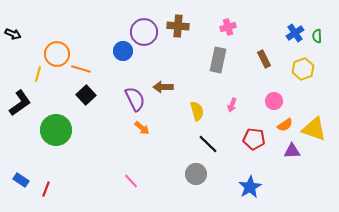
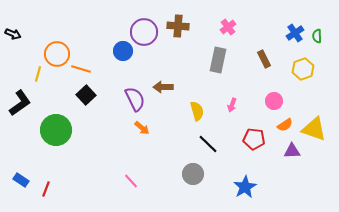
pink cross: rotated 21 degrees counterclockwise
gray circle: moved 3 px left
blue star: moved 5 px left
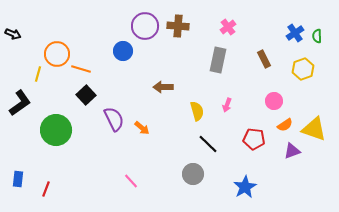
purple circle: moved 1 px right, 6 px up
purple semicircle: moved 21 px left, 20 px down
pink arrow: moved 5 px left
purple triangle: rotated 18 degrees counterclockwise
blue rectangle: moved 3 px left, 1 px up; rotated 63 degrees clockwise
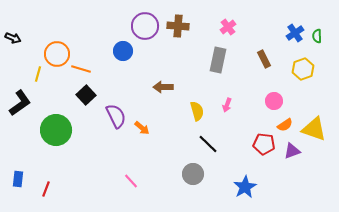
black arrow: moved 4 px down
purple semicircle: moved 2 px right, 3 px up
red pentagon: moved 10 px right, 5 px down
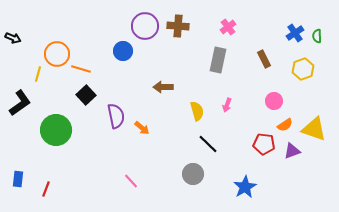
purple semicircle: rotated 15 degrees clockwise
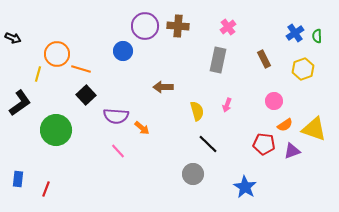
purple semicircle: rotated 105 degrees clockwise
pink line: moved 13 px left, 30 px up
blue star: rotated 10 degrees counterclockwise
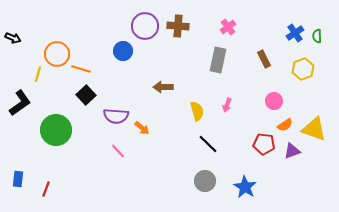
gray circle: moved 12 px right, 7 px down
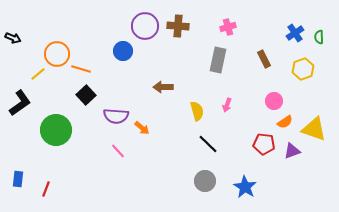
pink cross: rotated 21 degrees clockwise
green semicircle: moved 2 px right, 1 px down
yellow line: rotated 35 degrees clockwise
orange semicircle: moved 3 px up
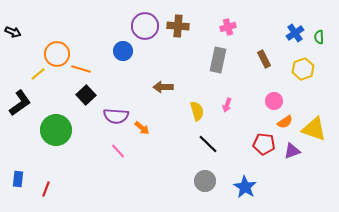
black arrow: moved 6 px up
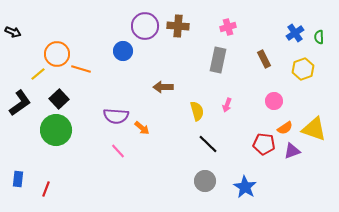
black square: moved 27 px left, 4 px down
orange semicircle: moved 6 px down
